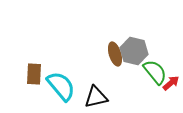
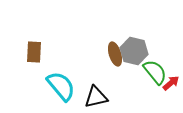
brown rectangle: moved 22 px up
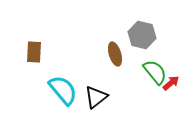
gray hexagon: moved 8 px right, 16 px up
cyan semicircle: moved 2 px right, 4 px down
black triangle: rotated 25 degrees counterclockwise
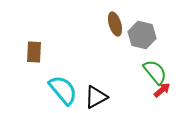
brown ellipse: moved 30 px up
red arrow: moved 9 px left, 7 px down
black triangle: rotated 10 degrees clockwise
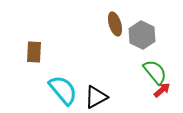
gray hexagon: rotated 12 degrees clockwise
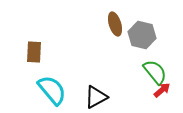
gray hexagon: rotated 12 degrees counterclockwise
cyan semicircle: moved 11 px left
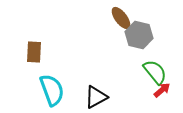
brown ellipse: moved 6 px right, 6 px up; rotated 20 degrees counterclockwise
gray hexagon: moved 3 px left
cyan semicircle: rotated 20 degrees clockwise
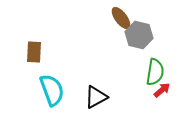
green semicircle: rotated 48 degrees clockwise
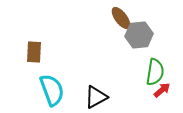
gray hexagon: rotated 20 degrees counterclockwise
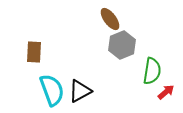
brown ellipse: moved 11 px left, 1 px down
gray hexagon: moved 17 px left, 10 px down; rotated 16 degrees counterclockwise
green semicircle: moved 3 px left, 1 px up
red arrow: moved 4 px right, 2 px down
black triangle: moved 16 px left, 6 px up
